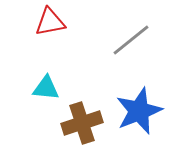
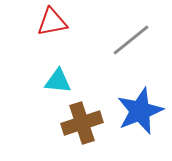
red triangle: moved 2 px right
cyan triangle: moved 12 px right, 7 px up
blue star: moved 1 px right
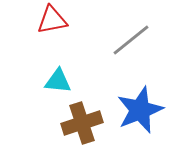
red triangle: moved 2 px up
blue star: moved 1 px up
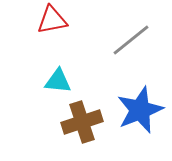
brown cross: moved 1 px up
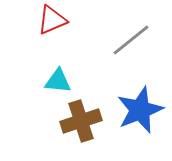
red triangle: rotated 12 degrees counterclockwise
brown cross: moved 1 px left, 1 px up
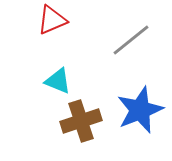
cyan triangle: rotated 16 degrees clockwise
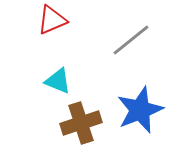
brown cross: moved 2 px down
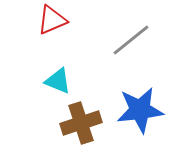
blue star: rotated 15 degrees clockwise
